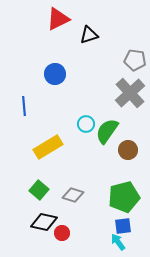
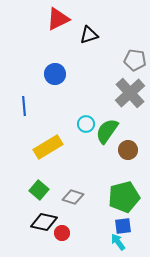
gray diamond: moved 2 px down
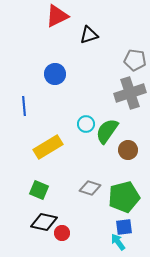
red triangle: moved 1 px left, 3 px up
gray cross: rotated 24 degrees clockwise
green square: rotated 18 degrees counterclockwise
gray diamond: moved 17 px right, 9 px up
blue square: moved 1 px right, 1 px down
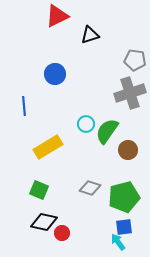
black triangle: moved 1 px right
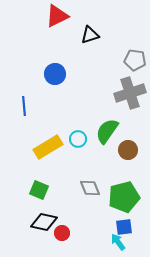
cyan circle: moved 8 px left, 15 px down
gray diamond: rotated 50 degrees clockwise
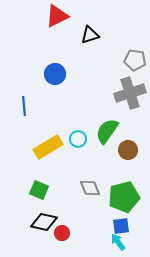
blue square: moved 3 px left, 1 px up
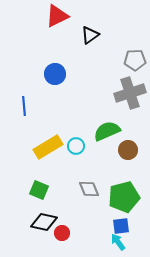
black triangle: rotated 18 degrees counterclockwise
gray pentagon: rotated 10 degrees counterclockwise
green semicircle: rotated 32 degrees clockwise
cyan circle: moved 2 px left, 7 px down
gray diamond: moved 1 px left, 1 px down
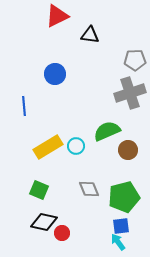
black triangle: rotated 42 degrees clockwise
